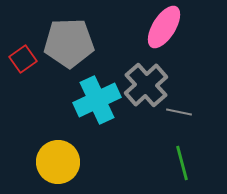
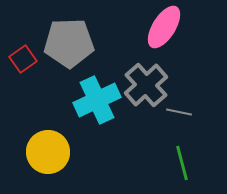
yellow circle: moved 10 px left, 10 px up
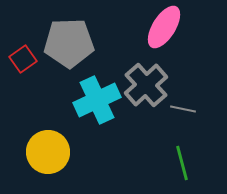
gray line: moved 4 px right, 3 px up
